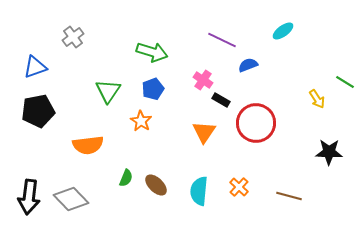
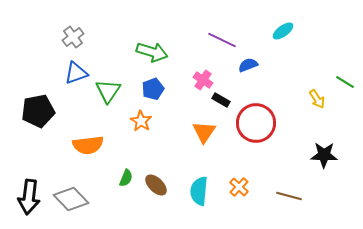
blue triangle: moved 41 px right, 6 px down
black star: moved 5 px left, 3 px down
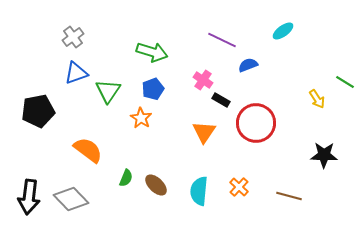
orange star: moved 3 px up
orange semicircle: moved 5 px down; rotated 136 degrees counterclockwise
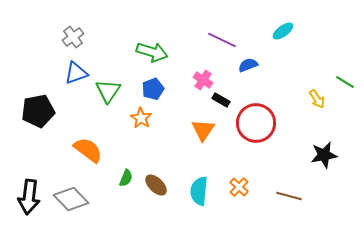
orange triangle: moved 1 px left, 2 px up
black star: rotated 12 degrees counterclockwise
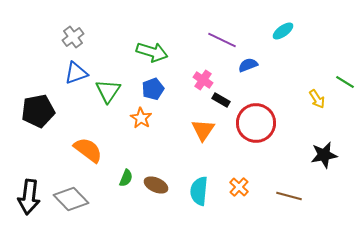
brown ellipse: rotated 20 degrees counterclockwise
